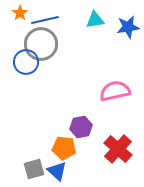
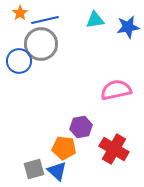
blue circle: moved 7 px left, 1 px up
pink semicircle: moved 1 px right, 1 px up
red cross: moved 4 px left; rotated 12 degrees counterclockwise
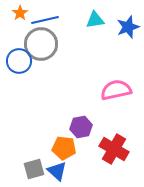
blue star: rotated 10 degrees counterclockwise
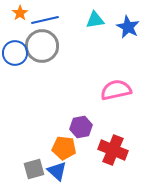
blue star: rotated 25 degrees counterclockwise
gray circle: moved 1 px right, 2 px down
blue circle: moved 4 px left, 8 px up
red cross: moved 1 px left, 1 px down; rotated 8 degrees counterclockwise
